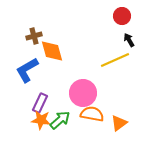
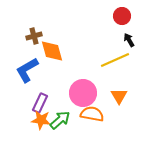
orange triangle: moved 27 px up; rotated 24 degrees counterclockwise
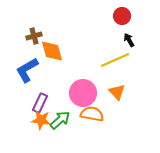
orange triangle: moved 2 px left, 4 px up; rotated 12 degrees counterclockwise
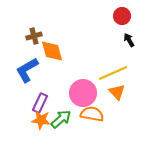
yellow line: moved 2 px left, 13 px down
green arrow: moved 1 px right, 1 px up
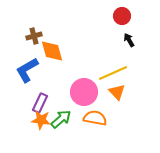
pink circle: moved 1 px right, 1 px up
orange semicircle: moved 3 px right, 4 px down
